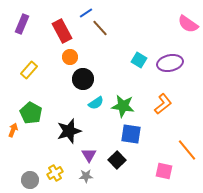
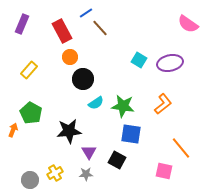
black star: rotated 10 degrees clockwise
orange line: moved 6 px left, 2 px up
purple triangle: moved 3 px up
black square: rotated 18 degrees counterclockwise
gray star: moved 2 px up
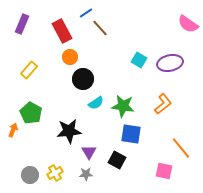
gray circle: moved 5 px up
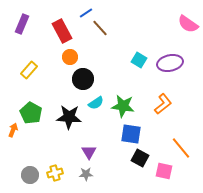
black star: moved 14 px up; rotated 10 degrees clockwise
black square: moved 23 px right, 2 px up
yellow cross: rotated 14 degrees clockwise
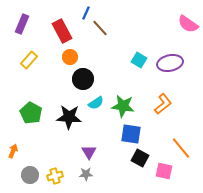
blue line: rotated 32 degrees counterclockwise
yellow rectangle: moved 10 px up
orange arrow: moved 21 px down
yellow cross: moved 3 px down
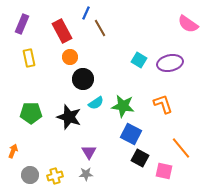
brown line: rotated 12 degrees clockwise
yellow rectangle: moved 2 px up; rotated 54 degrees counterclockwise
orange L-shape: rotated 70 degrees counterclockwise
green pentagon: rotated 30 degrees counterclockwise
black star: rotated 15 degrees clockwise
blue square: rotated 20 degrees clockwise
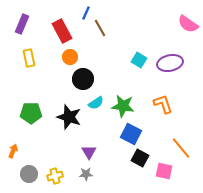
gray circle: moved 1 px left, 1 px up
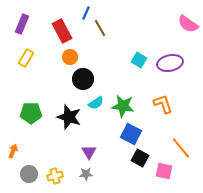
yellow rectangle: moved 3 px left; rotated 42 degrees clockwise
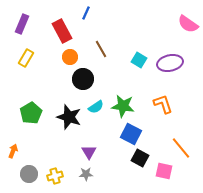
brown line: moved 1 px right, 21 px down
cyan semicircle: moved 4 px down
green pentagon: rotated 30 degrees counterclockwise
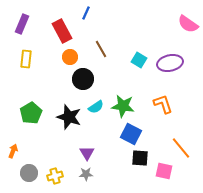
yellow rectangle: moved 1 px down; rotated 24 degrees counterclockwise
purple triangle: moved 2 px left, 1 px down
black square: rotated 24 degrees counterclockwise
gray circle: moved 1 px up
